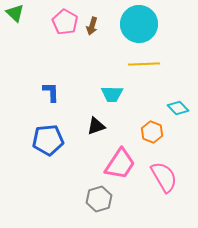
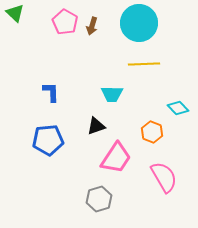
cyan circle: moved 1 px up
pink trapezoid: moved 4 px left, 6 px up
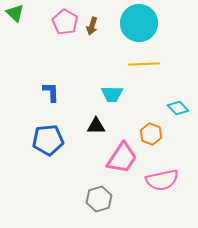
black triangle: rotated 18 degrees clockwise
orange hexagon: moved 1 px left, 2 px down
pink trapezoid: moved 6 px right
pink semicircle: moved 2 px left, 3 px down; rotated 108 degrees clockwise
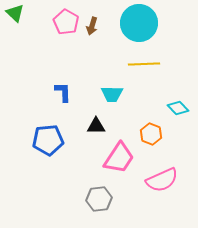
pink pentagon: moved 1 px right
blue L-shape: moved 12 px right
pink trapezoid: moved 3 px left
pink semicircle: rotated 12 degrees counterclockwise
gray hexagon: rotated 10 degrees clockwise
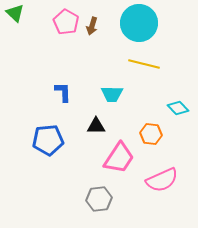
yellow line: rotated 16 degrees clockwise
orange hexagon: rotated 15 degrees counterclockwise
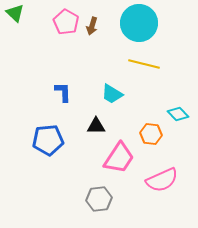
cyan trapezoid: rotated 30 degrees clockwise
cyan diamond: moved 6 px down
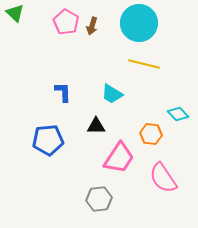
pink semicircle: moved 1 px right, 2 px up; rotated 80 degrees clockwise
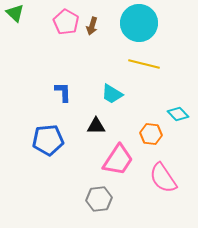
pink trapezoid: moved 1 px left, 2 px down
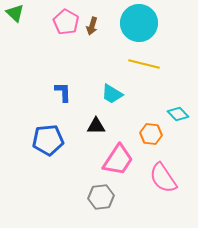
gray hexagon: moved 2 px right, 2 px up
